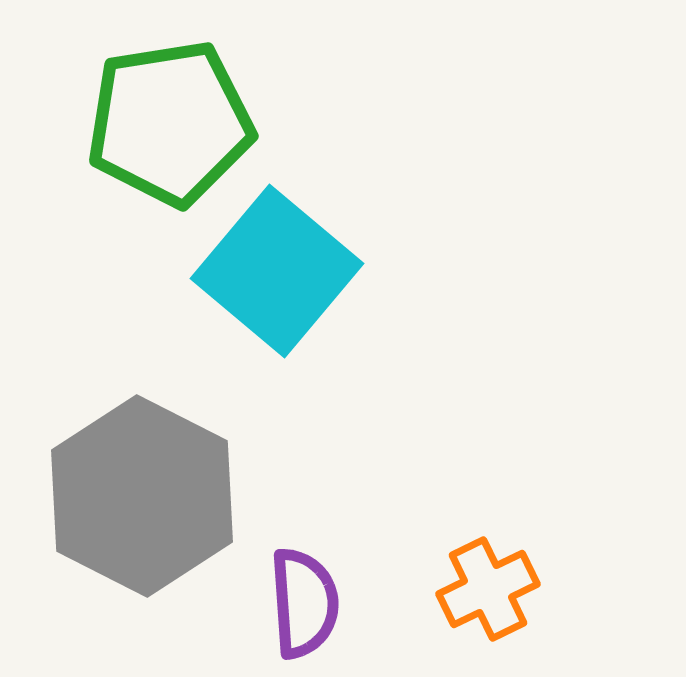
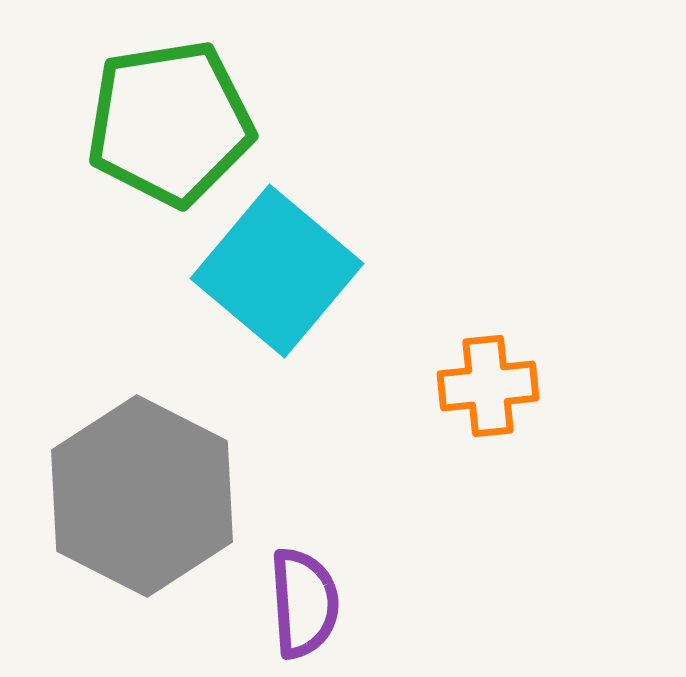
orange cross: moved 203 px up; rotated 20 degrees clockwise
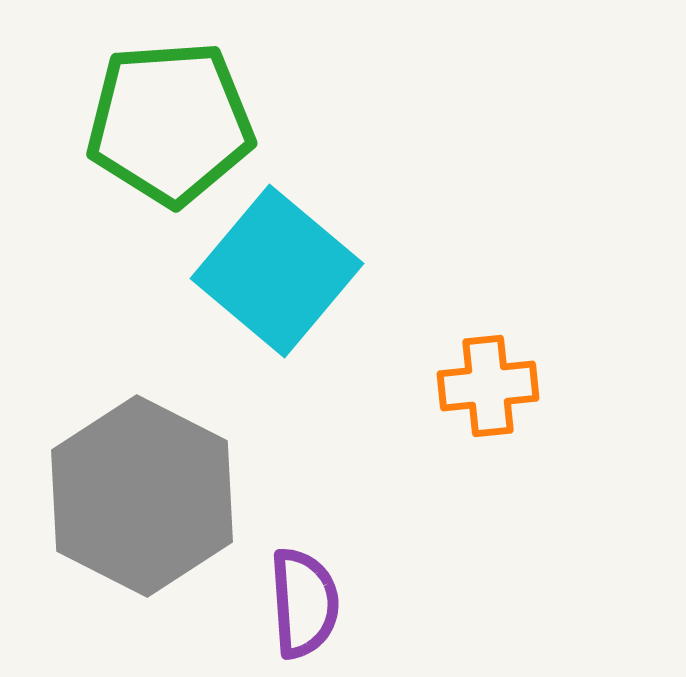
green pentagon: rotated 5 degrees clockwise
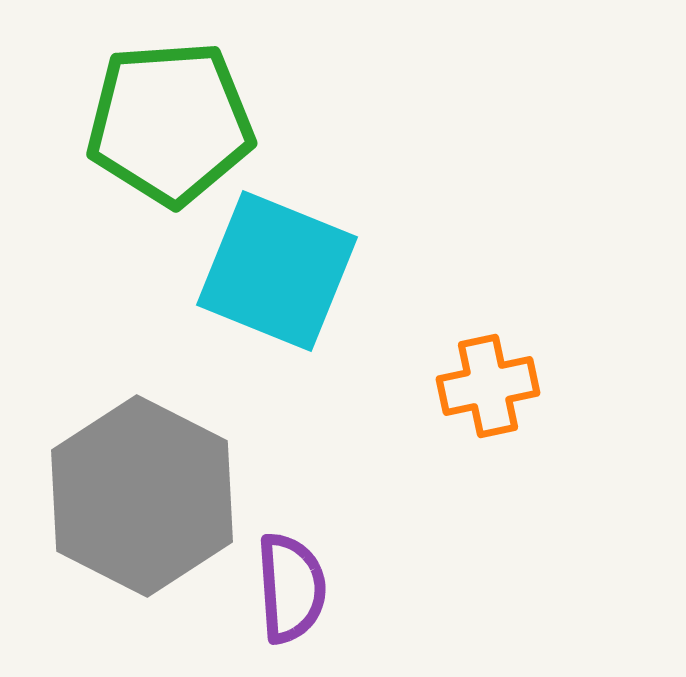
cyan square: rotated 18 degrees counterclockwise
orange cross: rotated 6 degrees counterclockwise
purple semicircle: moved 13 px left, 15 px up
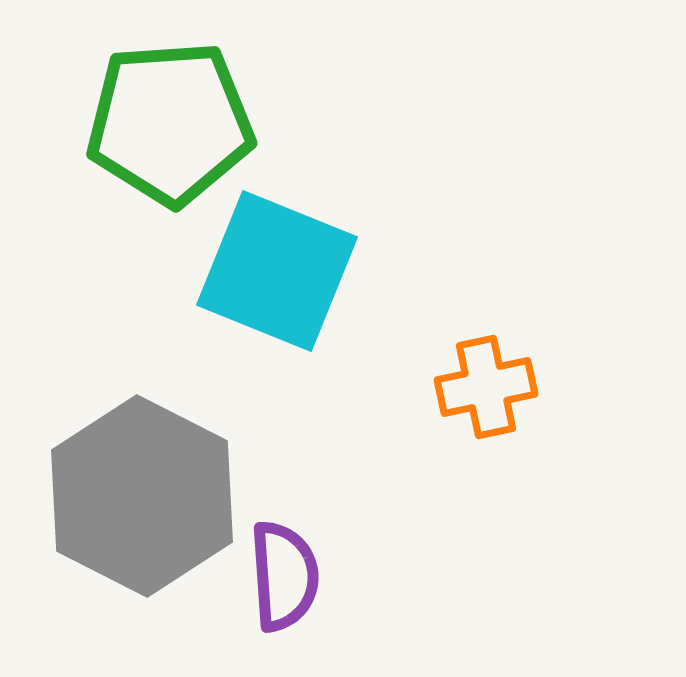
orange cross: moved 2 px left, 1 px down
purple semicircle: moved 7 px left, 12 px up
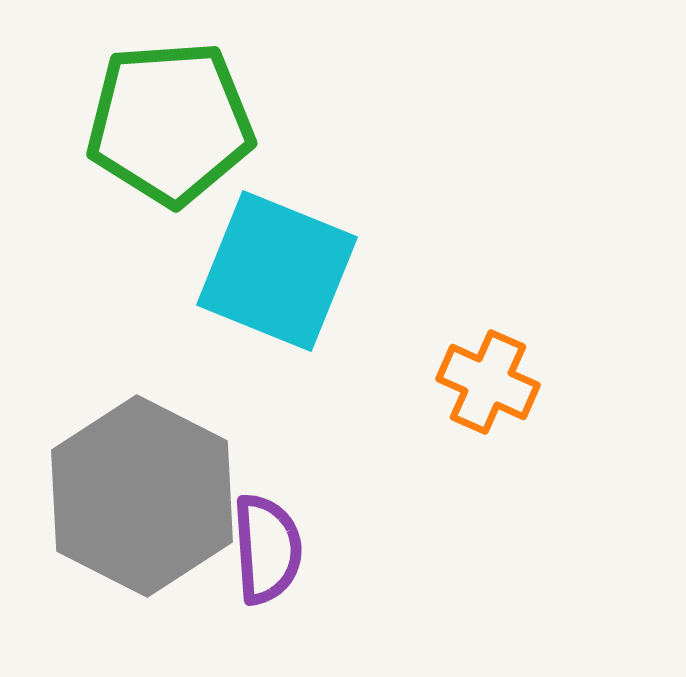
orange cross: moved 2 px right, 5 px up; rotated 36 degrees clockwise
purple semicircle: moved 17 px left, 27 px up
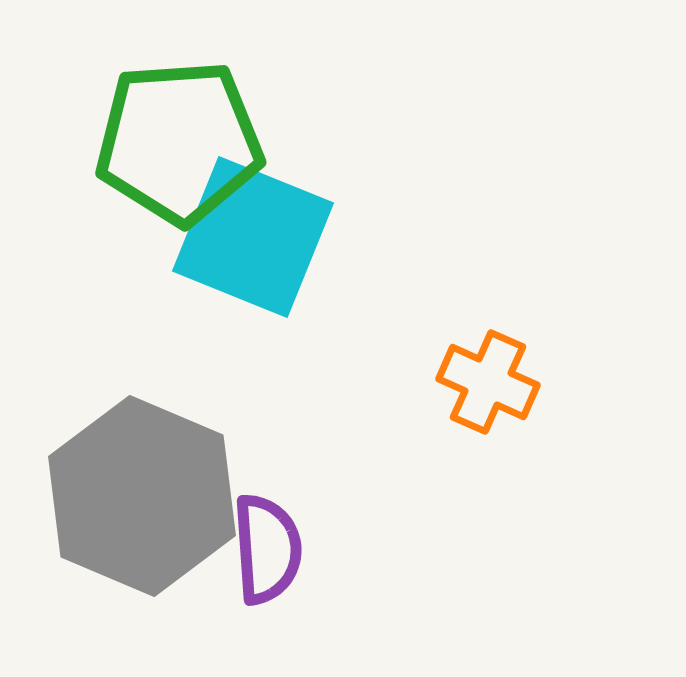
green pentagon: moved 9 px right, 19 px down
cyan square: moved 24 px left, 34 px up
gray hexagon: rotated 4 degrees counterclockwise
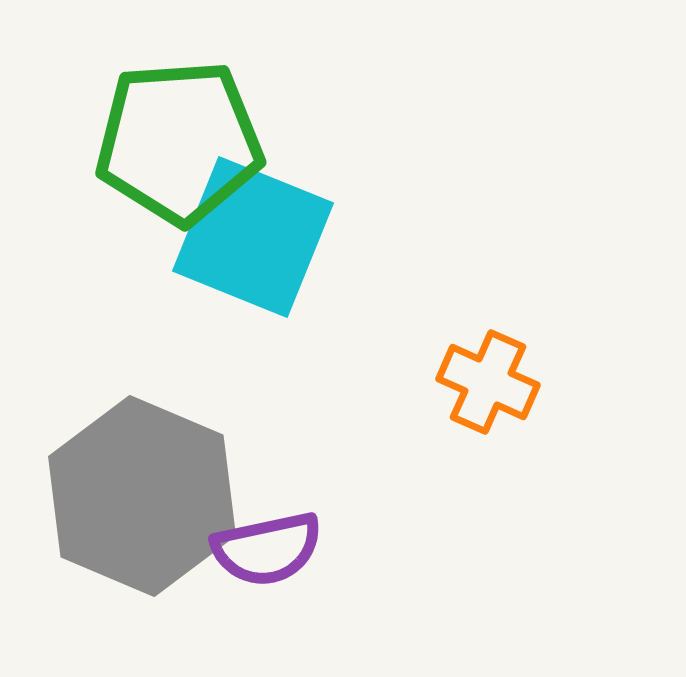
purple semicircle: rotated 82 degrees clockwise
